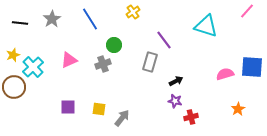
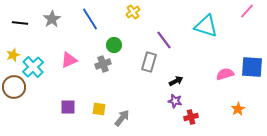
gray rectangle: moved 1 px left
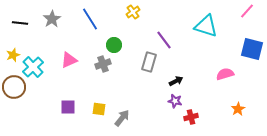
blue square: moved 18 px up; rotated 10 degrees clockwise
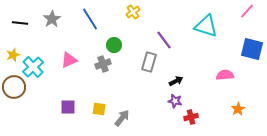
pink semicircle: moved 1 px down; rotated 12 degrees clockwise
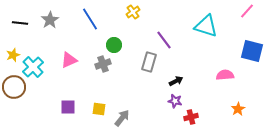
gray star: moved 2 px left, 1 px down
blue square: moved 2 px down
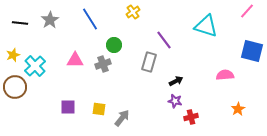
pink triangle: moved 6 px right; rotated 24 degrees clockwise
cyan cross: moved 2 px right, 1 px up
brown circle: moved 1 px right
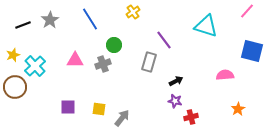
black line: moved 3 px right, 2 px down; rotated 28 degrees counterclockwise
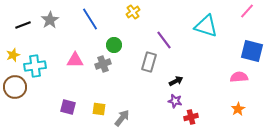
cyan cross: rotated 35 degrees clockwise
pink semicircle: moved 14 px right, 2 px down
purple square: rotated 14 degrees clockwise
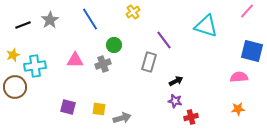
orange star: rotated 24 degrees clockwise
gray arrow: rotated 36 degrees clockwise
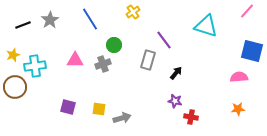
gray rectangle: moved 1 px left, 2 px up
black arrow: moved 8 px up; rotated 24 degrees counterclockwise
red cross: rotated 24 degrees clockwise
